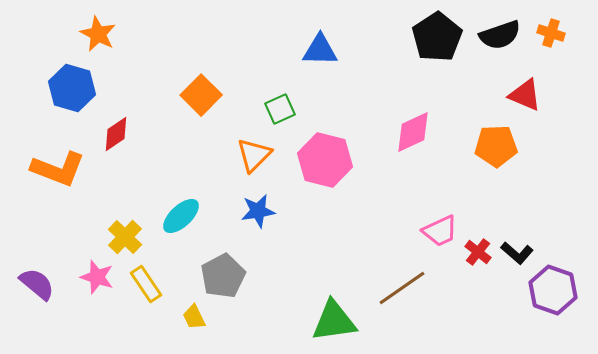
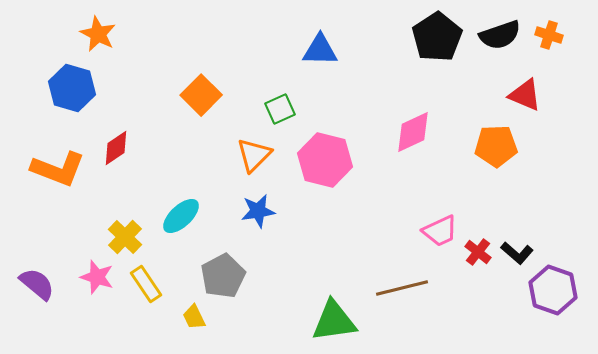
orange cross: moved 2 px left, 2 px down
red diamond: moved 14 px down
brown line: rotated 21 degrees clockwise
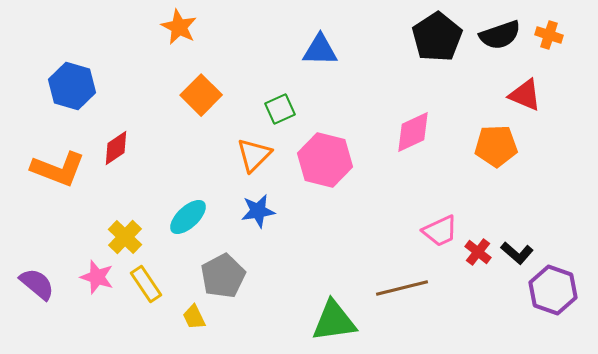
orange star: moved 81 px right, 7 px up
blue hexagon: moved 2 px up
cyan ellipse: moved 7 px right, 1 px down
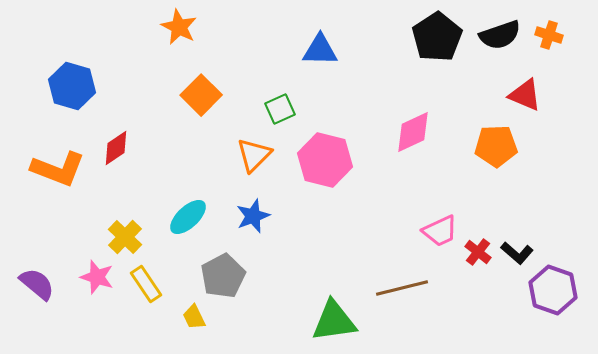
blue star: moved 5 px left, 5 px down; rotated 12 degrees counterclockwise
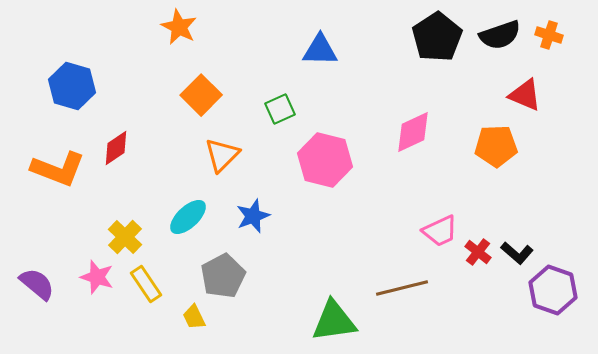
orange triangle: moved 32 px left
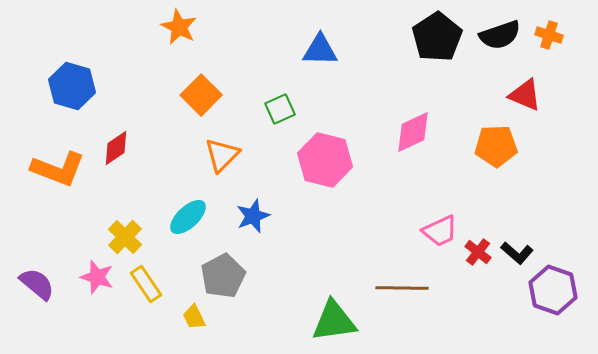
brown line: rotated 15 degrees clockwise
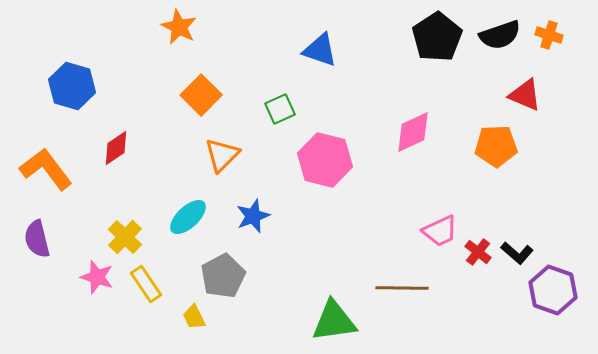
blue triangle: rotated 18 degrees clockwise
orange L-shape: moved 12 px left; rotated 148 degrees counterclockwise
purple semicircle: moved 45 px up; rotated 144 degrees counterclockwise
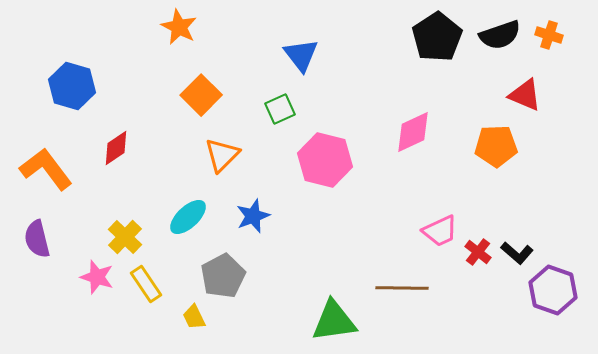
blue triangle: moved 19 px left, 5 px down; rotated 33 degrees clockwise
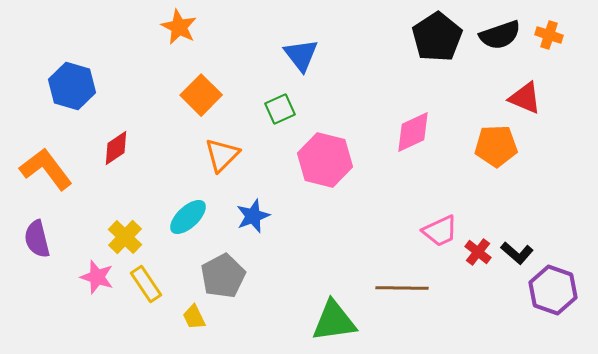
red triangle: moved 3 px down
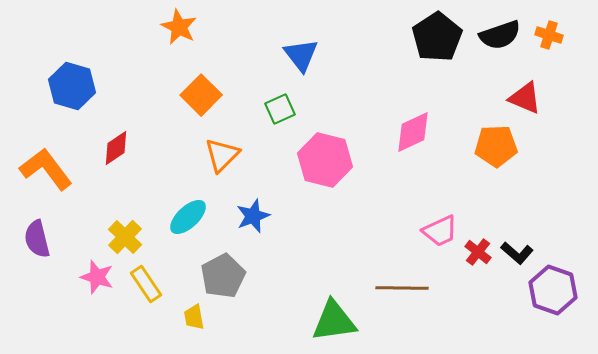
yellow trapezoid: rotated 16 degrees clockwise
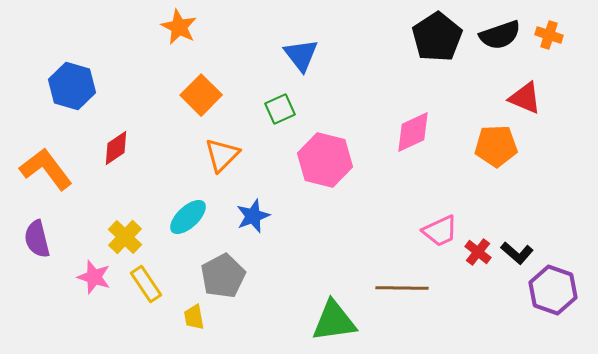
pink star: moved 3 px left
